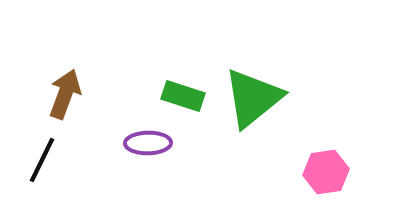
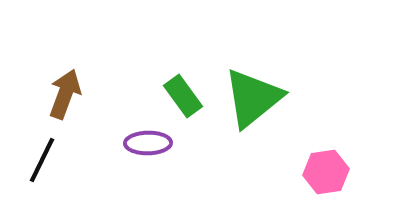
green rectangle: rotated 36 degrees clockwise
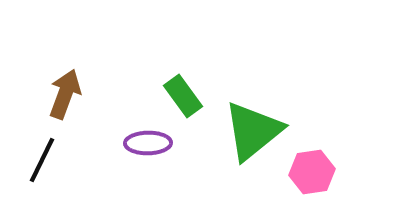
green triangle: moved 33 px down
pink hexagon: moved 14 px left
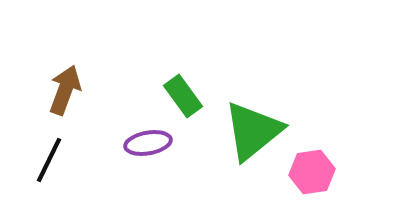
brown arrow: moved 4 px up
purple ellipse: rotated 9 degrees counterclockwise
black line: moved 7 px right
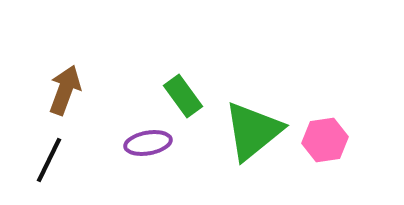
pink hexagon: moved 13 px right, 32 px up
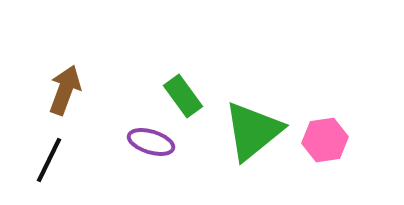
purple ellipse: moved 3 px right, 1 px up; rotated 27 degrees clockwise
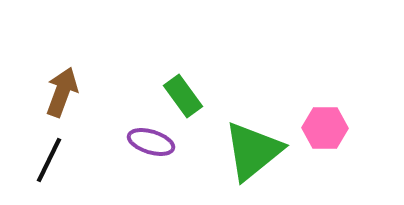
brown arrow: moved 3 px left, 2 px down
green triangle: moved 20 px down
pink hexagon: moved 12 px up; rotated 9 degrees clockwise
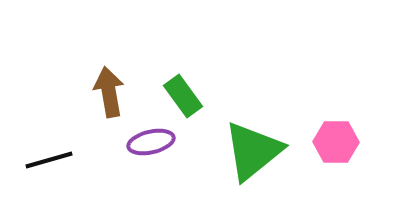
brown arrow: moved 47 px right; rotated 30 degrees counterclockwise
pink hexagon: moved 11 px right, 14 px down
purple ellipse: rotated 30 degrees counterclockwise
black line: rotated 48 degrees clockwise
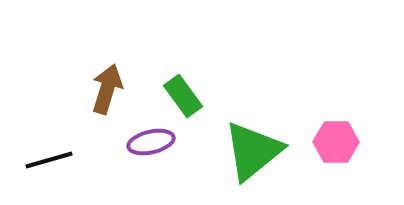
brown arrow: moved 2 px left, 3 px up; rotated 27 degrees clockwise
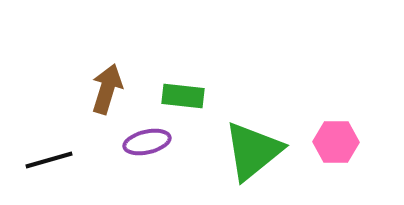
green rectangle: rotated 48 degrees counterclockwise
purple ellipse: moved 4 px left
